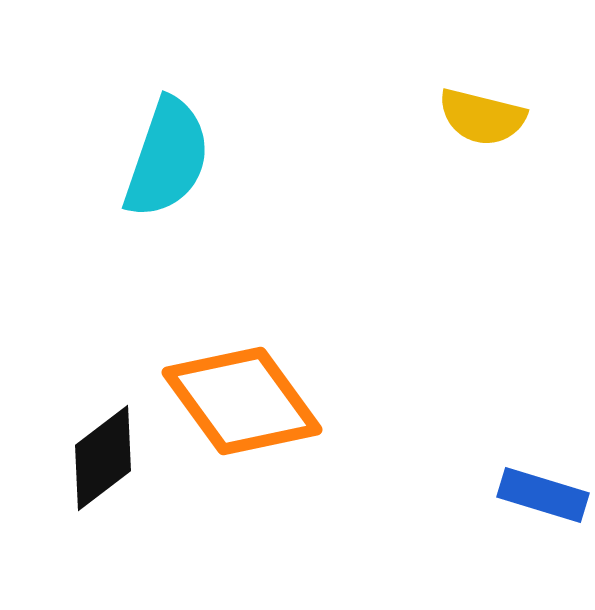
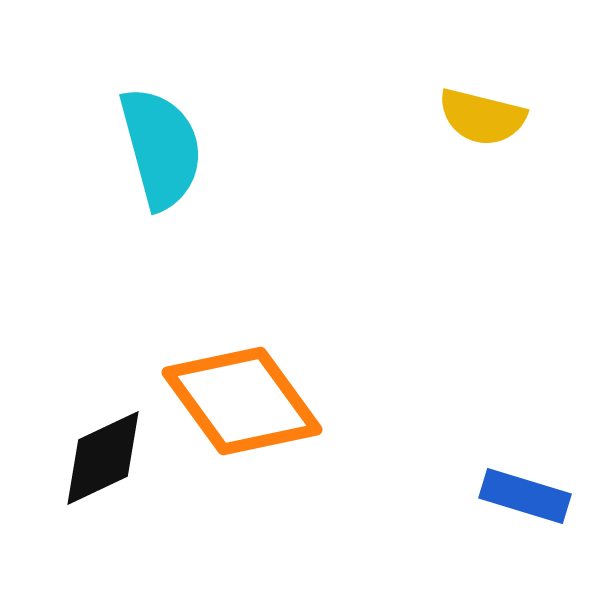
cyan semicircle: moved 6 px left, 10 px up; rotated 34 degrees counterclockwise
black diamond: rotated 12 degrees clockwise
blue rectangle: moved 18 px left, 1 px down
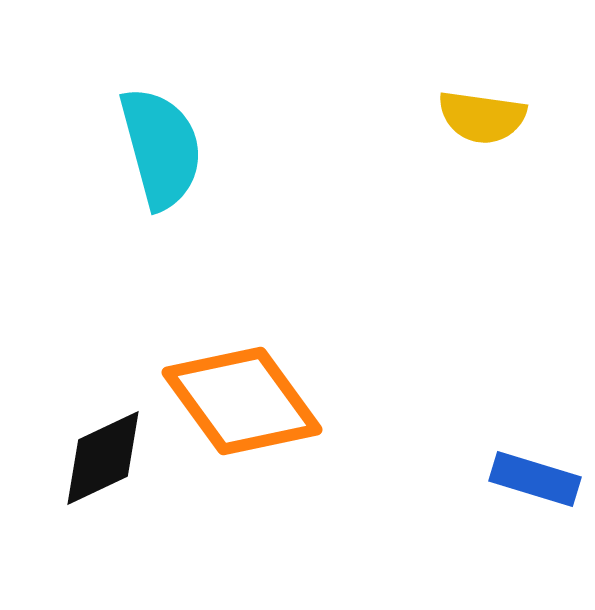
yellow semicircle: rotated 6 degrees counterclockwise
blue rectangle: moved 10 px right, 17 px up
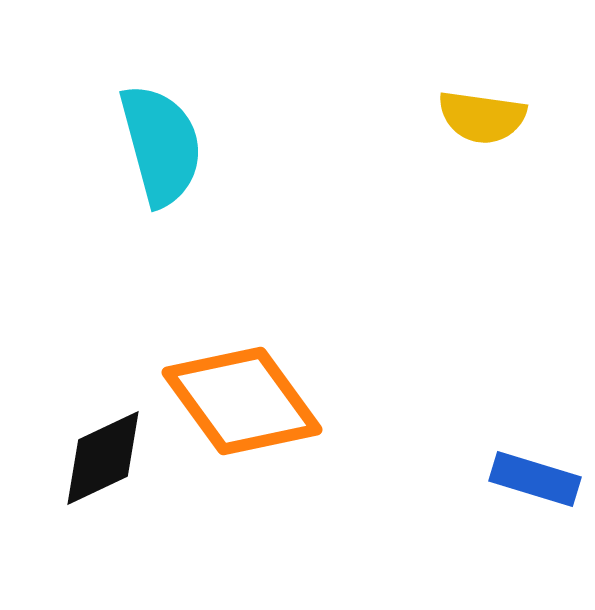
cyan semicircle: moved 3 px up
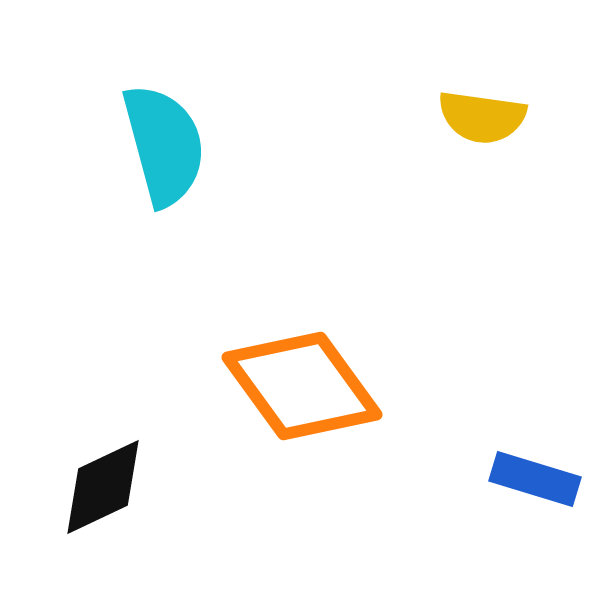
cyan semicircle: moved 3 px right
orange diamond: moved 60 px right, 15 px up
black diamond: moved 29 px down
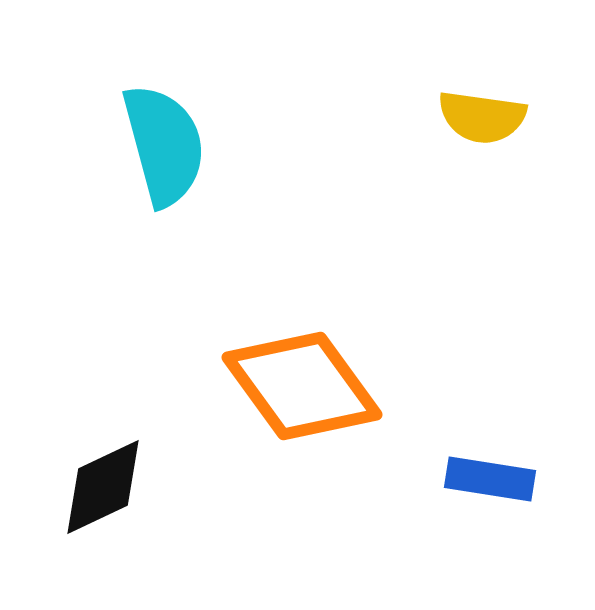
blue rectangle: moved 45 px left; rotated 8 degrees counterclockwise
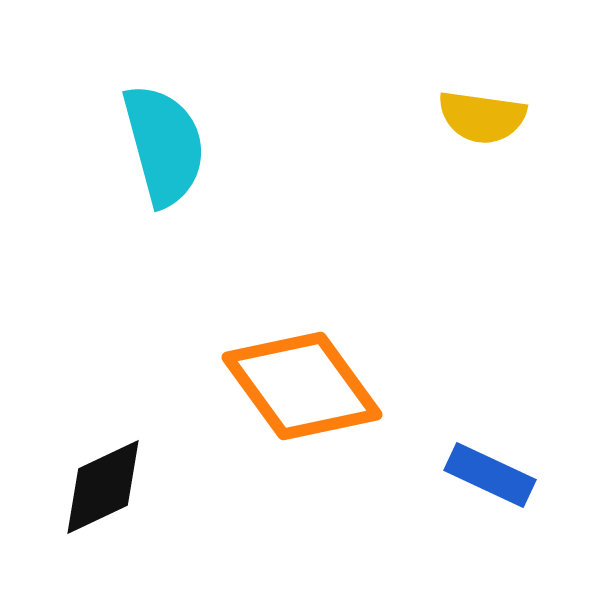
blue rectangle: moved 4 px up; rotated 16 degrees clockwise
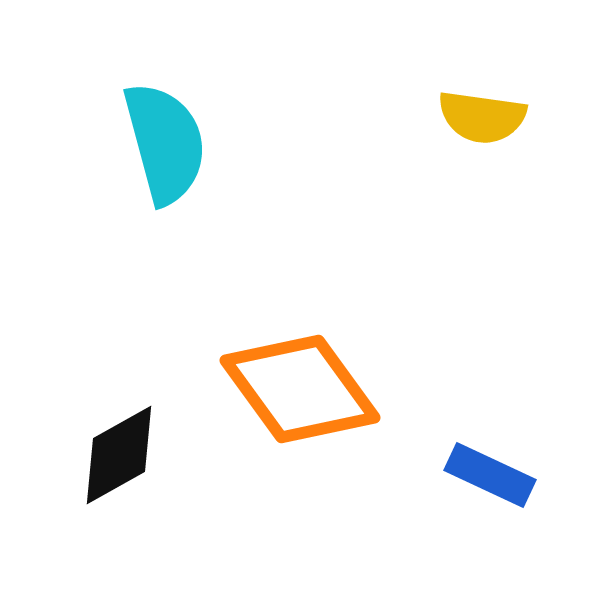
cyan semicircle: moved 1 px right, 2 px up
orange diamond: moved 2 px left, 3 px down
black diamond: moved 16 px right, 32 px up; rotated 4 degrees counterclockwise
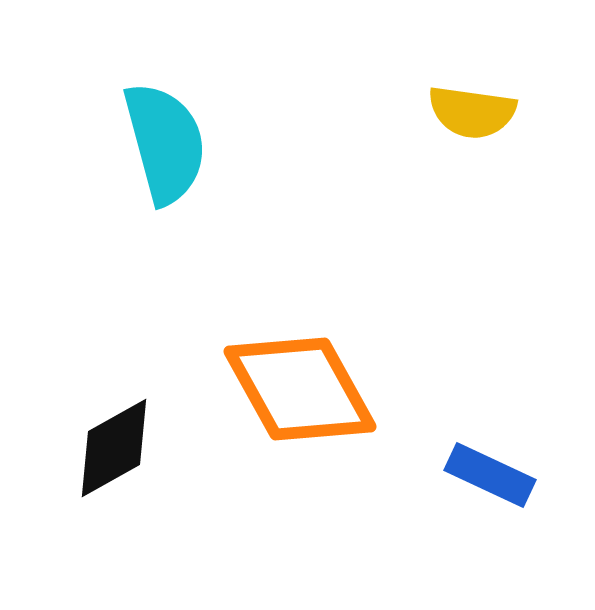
yellow semicircle: moved 10 px left, 5 px up
orange diamond: rotated 7 degrees clockwise
black diamond: moved 5 px left, 7 px up
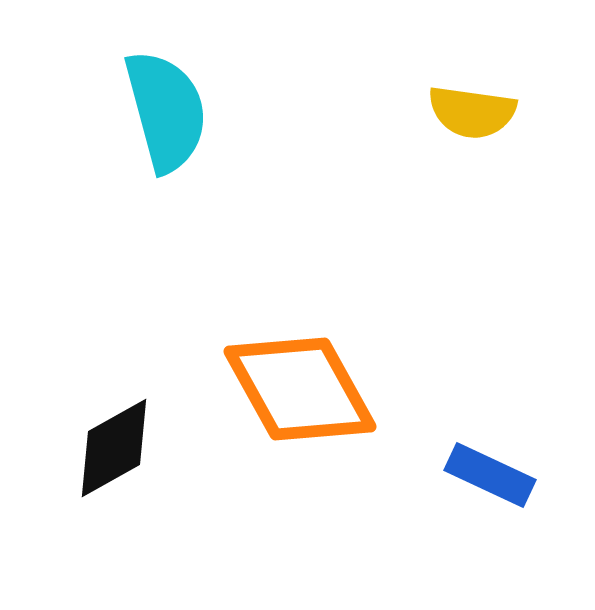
cyan semicircle: moved 1 px right, 32 px up
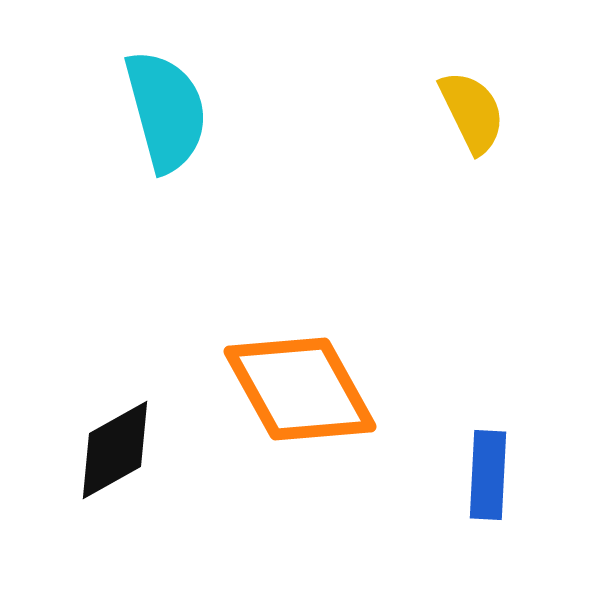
yellow semicircle: rotated 124 degrees counterclockwise
black diamond: moved 1 px right, 2 px down
blue rectangle: moved 2 px left; rotated 68 degrees clockwise
